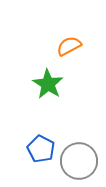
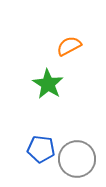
blue pentagon: rotated 20 degrees counterclockwise
gray circle: moved 2 px left, 2 px up
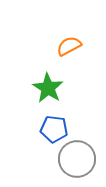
green star: moved 4 px down
blue pentagon: moved 13 px right, 20 px up
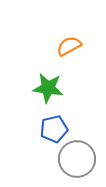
green star: rotated 24 degrees counterclockwise
blue pentagon: rotated 20 degrees counterclockwise
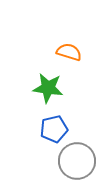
orange semicircle: moved 6 px down; rotated 45 degrees clockwise
gray circle: moved 2 px down
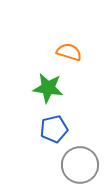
gray circle: moved 3 px right, 4 px down
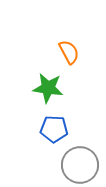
orange semicircle: rotated 45 degrees clockwise
blue pentagon: rotated 16 degrees clockwise
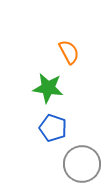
blue pentagon: moved 1 px left, 1 px up; rotated 16 degrees clockwise
gray circle: moved 2 px right, 1 px up
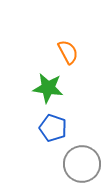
orange semicircle: moved 1 px left
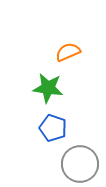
orange semicircle: rotated 85 degrees counterclockwise
gray circle: moved 2 px left
